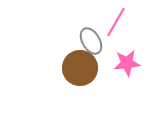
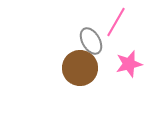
pink star: moved 2 px right, 1 px down; rotated 8 degrees counterclockwise
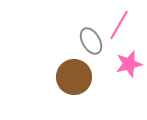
pink line: moved 3 px right, 3 px down
brown circle: moved 6 px left, 9 px down
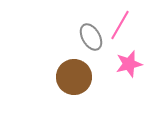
pink line: moved 1 px right
gray ellipse: moved 4 px up
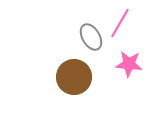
pink line: moved 2 px up
pink star: rotated 20 degrees clockwise
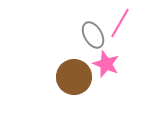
gray ellipse: moved 2 px right, 2 px up
pink star: moved 23 px left; rotated 16 degrees clockwise
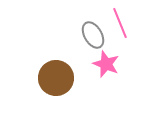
pink line: rotated 52 degrees counterclockwise
brown circle: moved 18 px left, 1 px down
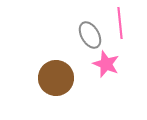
pink line: rotated 16 degrees clockwise
gray ellipse: moved 3 px left
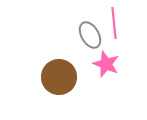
pink line: moved 6 px left
brown circle: moved 3 px right, 1 px up
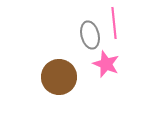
gray ellipse: rotated 16 degrees clockwise
